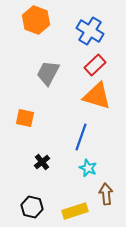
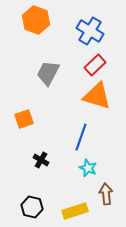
orange square: moved 1 px left, 1 px down; rotated 30 degrees counterclockwise
black cross: moved 1 px left, 2 px up; rotated 21 degrees counterclockwise
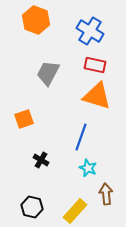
red rectangle: rotated 55 degrees clockwise
yellow rectangle: rotated 30 degrees counterclockwise
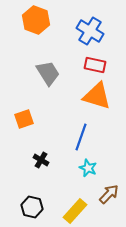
gray trapezoid: rotated 120 degrees clockwise
brown arrow: moved 3 px right; rotated 50 degrees clockwise
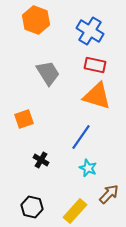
blue line: rotated 16 degrees clockwise
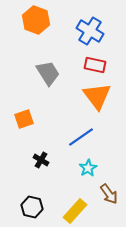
orange triangle: rotated 36 degrees clockwise
blue line: rotated 20 degrees clockwise
cyan star: rotated 18 degrees clockwise
brown arrow: rotated 100 degrees clockwise
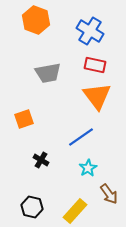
gray trapezoid: rotated 112 degrees clockwise
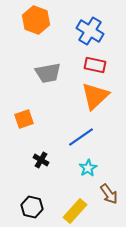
orange triangle: moved 2 px left; rotated 24 degrees clockwise
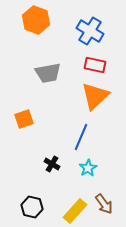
blue line: rotated 32 degrees counterclockwise
black cross: moved 11 px right, 4 px down
brown arrow: moved 5 px left, 10 px down
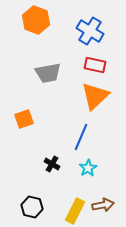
brown arrow: moved 1 px left, 1 px down; rotated 65 degrees counterclockwise
yellow rectangle: rotated 15 degrees counterclockwise
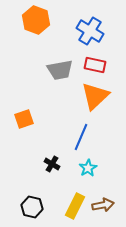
gray trapezoid: moved 12 px right, 3 px up
yellow rectangle: moved 5 px up
